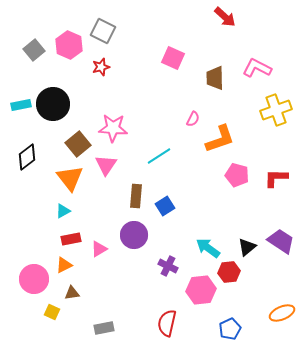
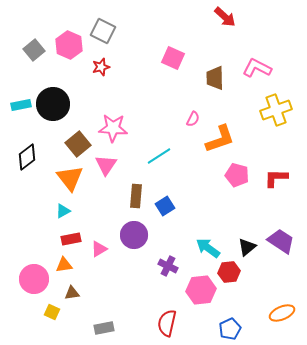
orange triangle at (64, 265): rotated 18 degrees clockwise
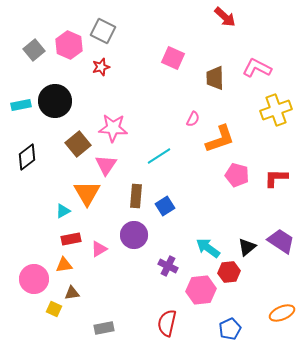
black circle at (53, 104): moved 2 px right, 3 px up
orange triangle at (70, 178): moved 17 px right, 15 px down; rotated 8 degrees clockwise
yellow square at (52, 312): moved 2 px right, 3 px up
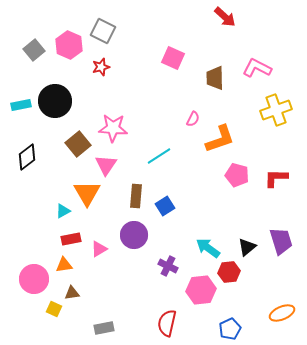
purple trapezoid at (281, 241): rotated 40 degrees clockwise
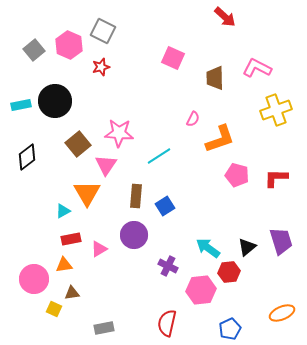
pink star at (113, 128): moved 6 px right, 5 px down
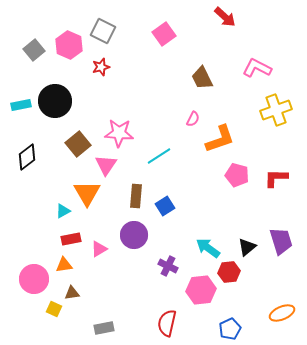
pink square at (173, 58): moved 9 px left, 24 px up; rotated 30 degrees clockwise
brown trapezoid at (215, 78): moved 13 px left; rotated 25 degrees counterclockwise
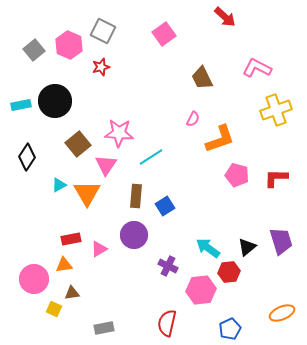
cyan line at (159, 156): moved 8 px left, 1 px down
black diamond at (27, 157): rotated 20 degrees counterclockwise
cyan triangle at (63, 211): moved 4 px left, 26 px up
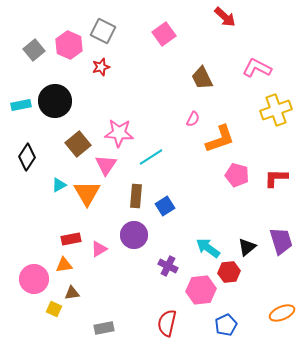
blue pentagon at (230, 329): moved 4 px left, 4 px up
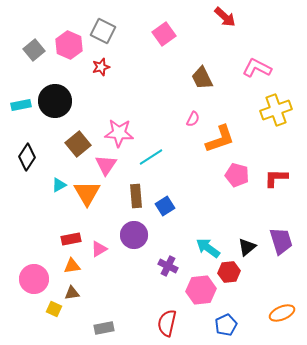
brown rectangle at (136, 196): rotated 10 degrees counterclockwise
orange triangle at (64, 265): moved 8 px right, 1 px down
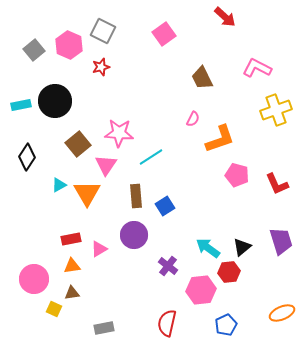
red L-shape at (276, 178): moved 1 px right, 6 px down; rotated 115 degrees counterclockwise
black triangle at (247, 247): moved 5 px left
purple cross at (168, 266): rotated 12 degrees clockwise
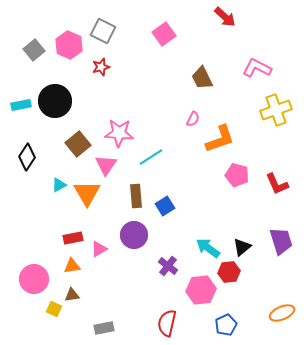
red rectangle at (71, 239): moved 2 px right, 1 px up
brown triangle at (72, 293): moved 2 px down
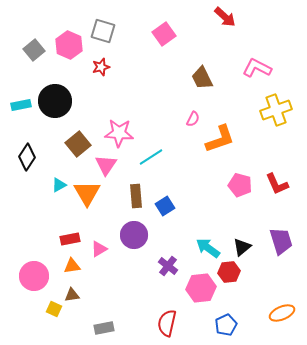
gray square at (103, 31): rotated 10 degrees counterclockwise
pink pentagon at (237, 175): moved 3 px right, 10 px down
red rectangle at (73, 238): moved 3 px left, 1 px down
pink circle at (34, 279): moved 3 px up
pink hexagon at (201, 290): moved 2 px up
